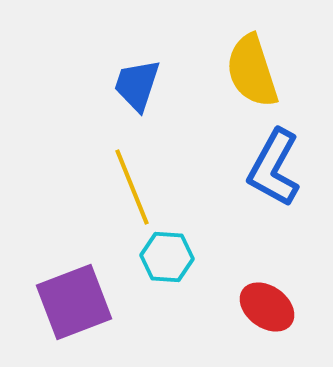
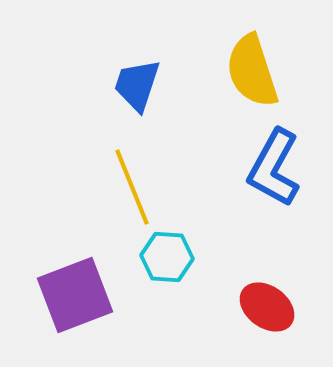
purple square: moved 1 px right, 7 px up
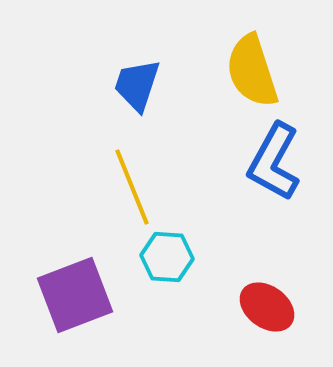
blue L-shape: moved 6 px up
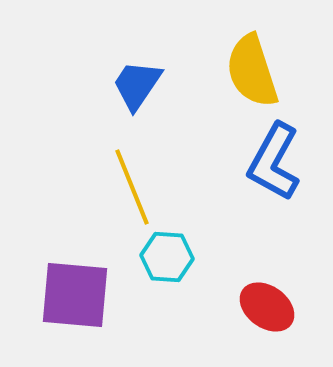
blue trapezoid: rotated 16 degrees clockwise
purple square: rotated 26 degrees clockwise
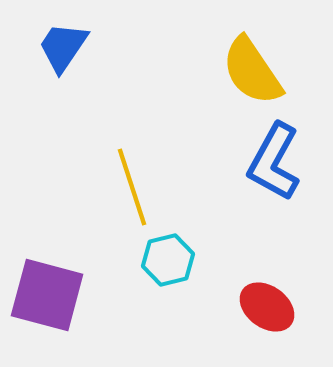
yellow semicircle: rotated 16 degrees counterclockwise
blue trapezoid: moved 74 px left, 38 px up
yellow line: rotated 4 degrees clockwise
cyan hexagon: moved 1 px right, 3 px down; rotated 18 degrees counterclockwise
purple square: moved 28 px left; rotated 10 degrees clockwise
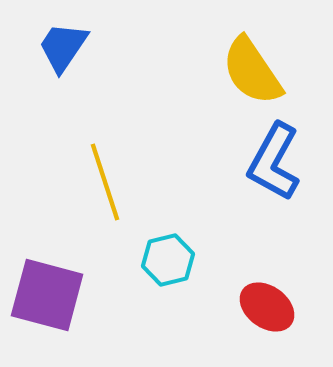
yellow line: moved 27 px left, 5 px up
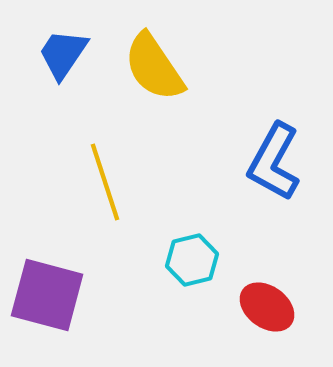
blue trapezoid: moved 7 px down
yellow semicircle: moved 98 px left, 4 px up
cyan hexagon: moved 24 px right
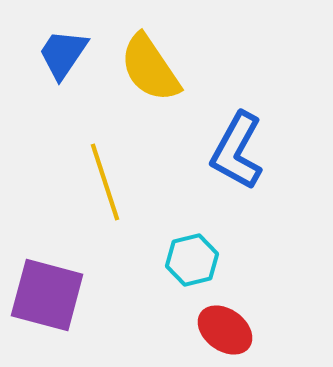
yellow semicircle: moved 4 px left, 1 px down
blue L-shape: moved 37 px left, 11 px up
red ellipse: moved 42 px left, 23 px down
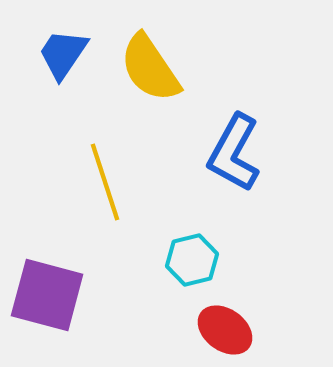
blue L-shape: moved 3 px left, 2 px down
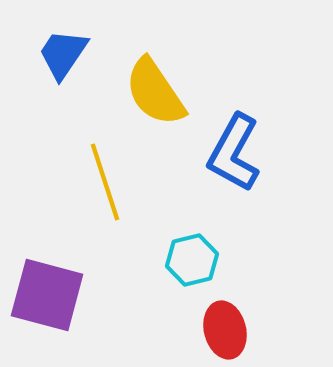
yellow semicircle: moved 5 px right, 24 px down
red ellipse: rotated 40 degrees clockwise
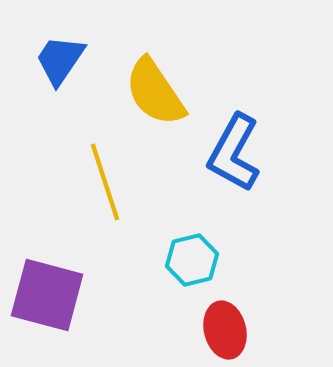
blue trapezoid: moved 3 px left, 6 px down
